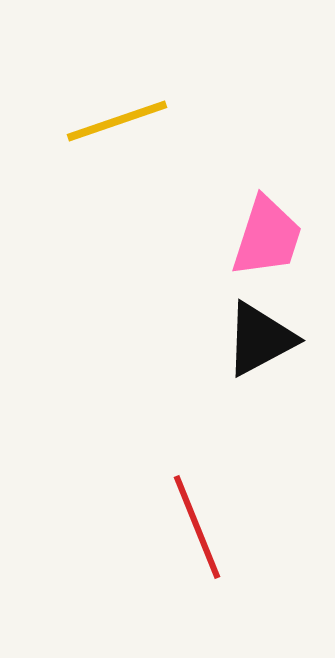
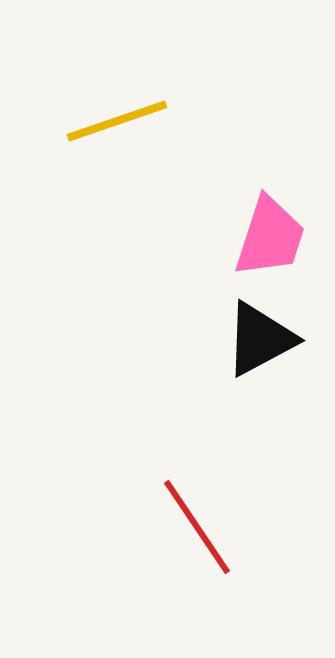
pink trapezoid: moved 3 px right
red line: rotated 12 degrees counterclockwise
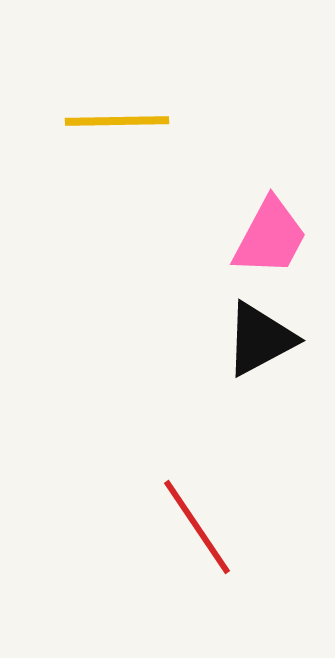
yellow line: rotated 18 degrees clockwise
pink trapezoid: rotated 10 degrees clockwise
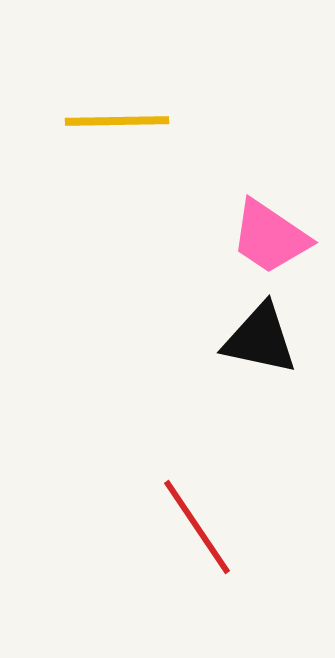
pink trapezoid: rotated 96 degrees clockwise
black triangle: rotated 40 degrees clockwise
